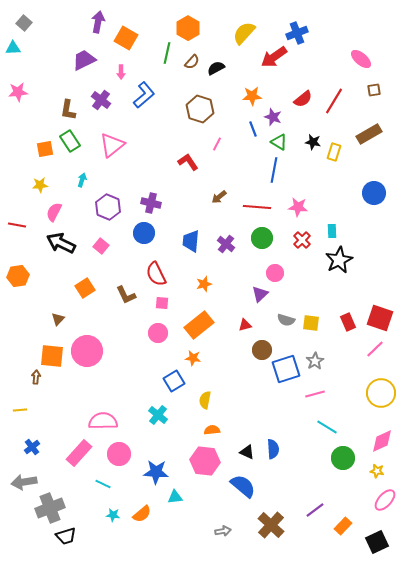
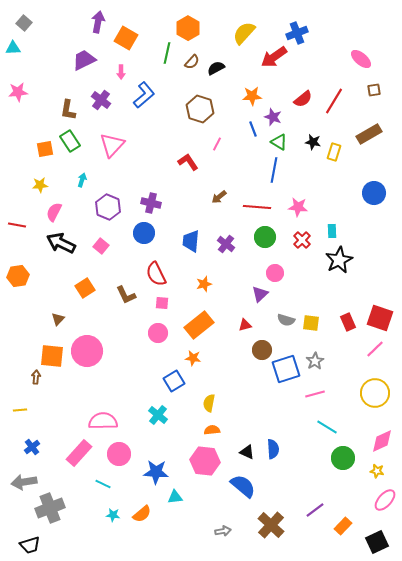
pink triangle at (112, 145): rotated 8 degrees counterclockwise
green circle at (262, 238): moved 3 px right, 1 px up
yellow circle at (381, 393): moved 6 px left
yellow semicircle at (205, 400): moved 4 px right, 3 px down
black trapezoid at (66, 536): moved 36 px left, 9 px down
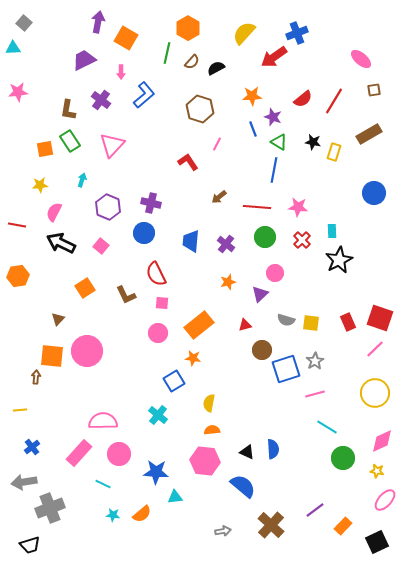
orange star at (204, 284): moved 24 px right, 2 px up
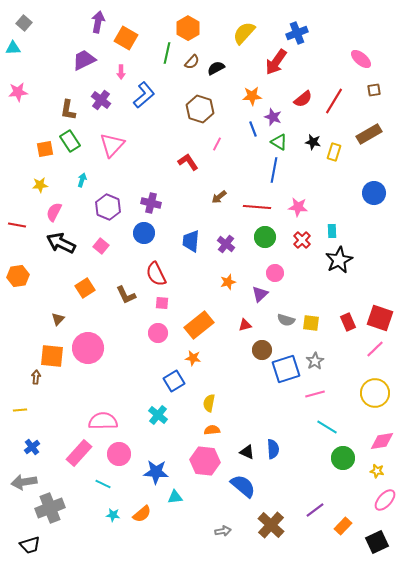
red arrow at (274, 57): moved 2 px right, 5 px down; rotated 20 degrees counterclockwise
pink circle at (87, 351): moved 1 px right, 3 px up
pink diamond at (382, 441): rotated 15 degrees clockwise
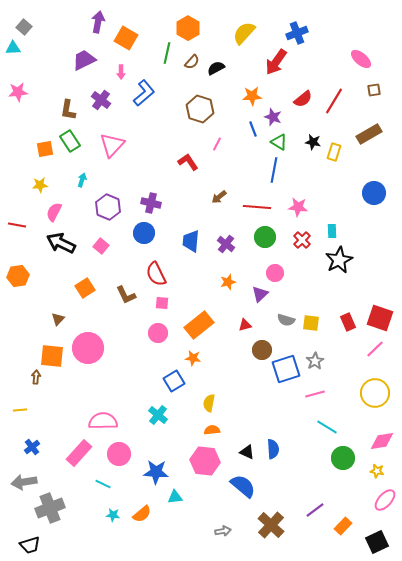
gray square at (24, 23): moved 4 px down
blue L-shape at (144, 95): moved 2 px up
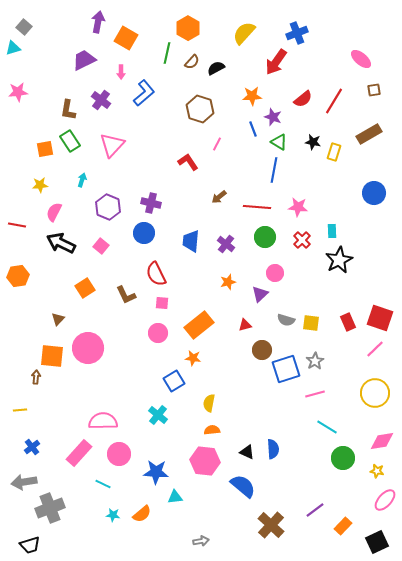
cyan triangle at (13, 48): rotated 14 degrees counterclockwise
gray arrow at (223, 531): moved 22 px left, 10 px down
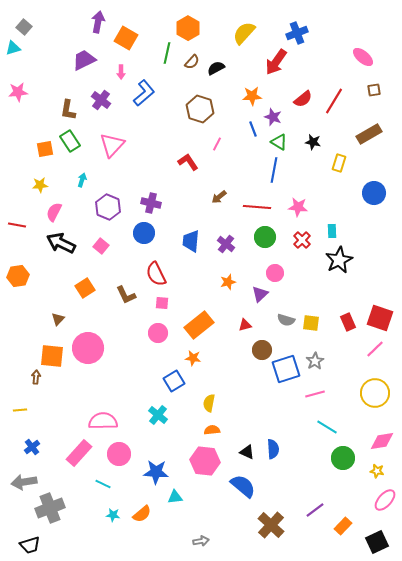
pink ellipse at (361, 59): moved 2 px right, 2 px up
yellow rectangle at (334, 152): moved 5 px right, 11 px down
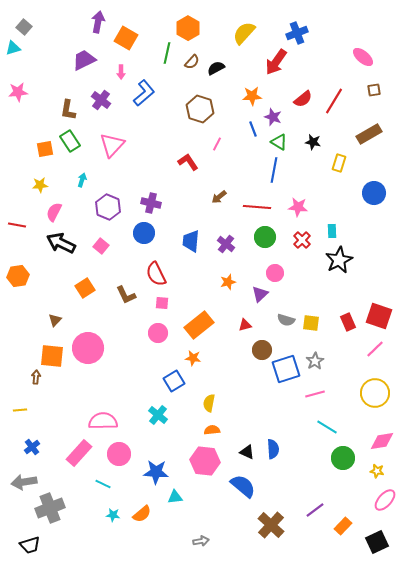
red square at (380, 318): moved 1 px left, 2 px up
brown triangle at (58, 319): moved 3 px left, 1 px down
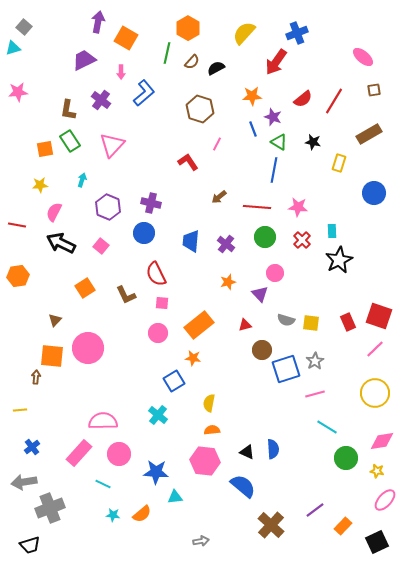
purple triangle at (260, 294): rotated 30 degrees counterclockwise
green circle at (343, 458): moved 3 px right
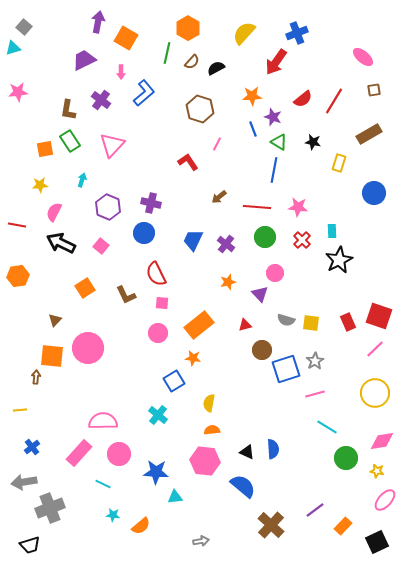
blue trapezoid at (191, 241): moved 2 px right, 1 px up; rotated 20 degrees clockwise
orange semicircle at (142, 514): moved 1 px left, 12 px down
